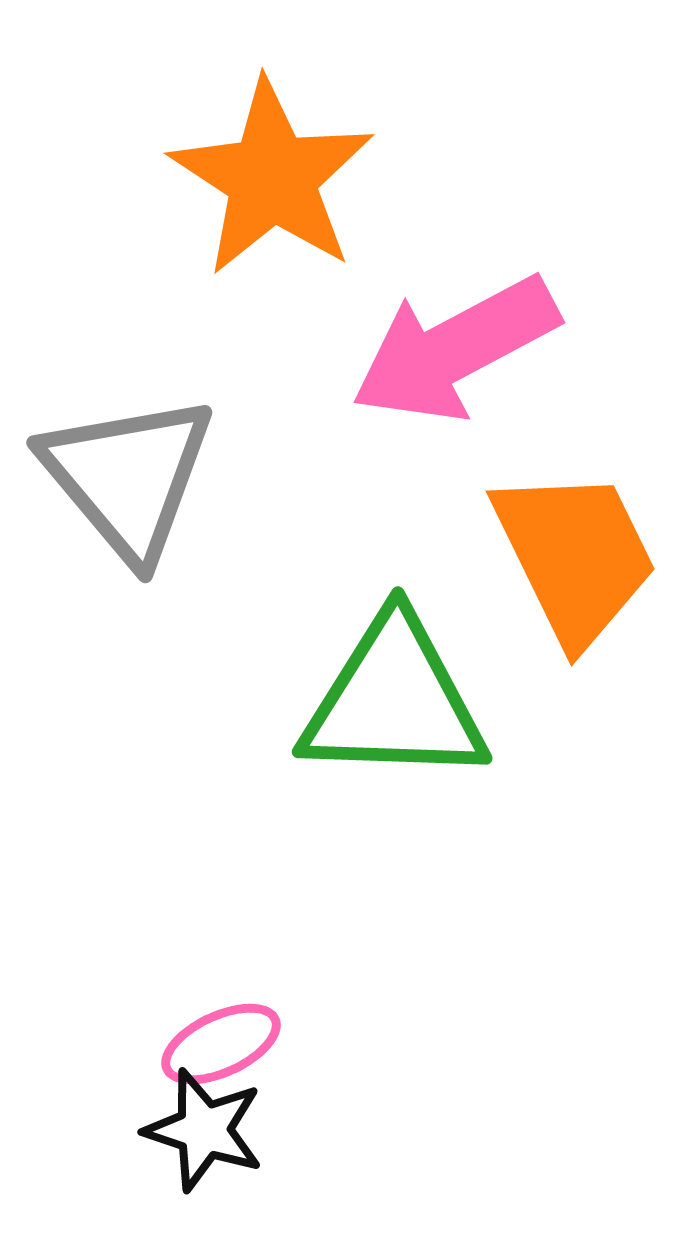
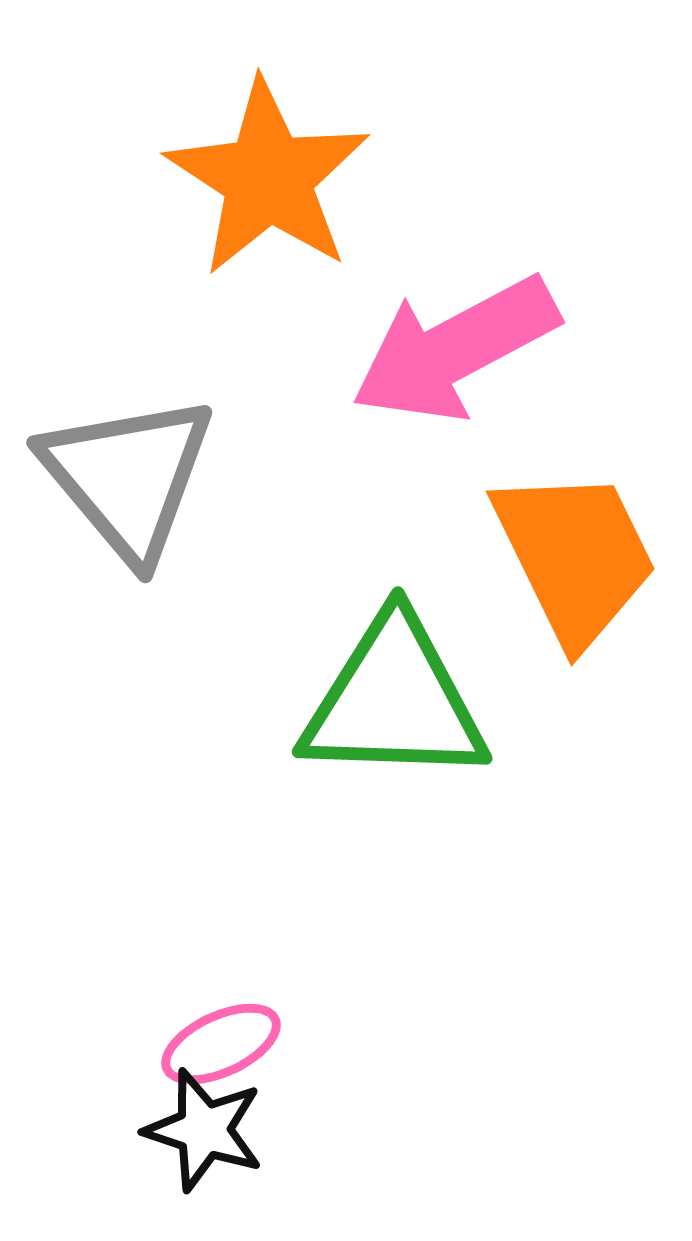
orange star: moved 4 px left
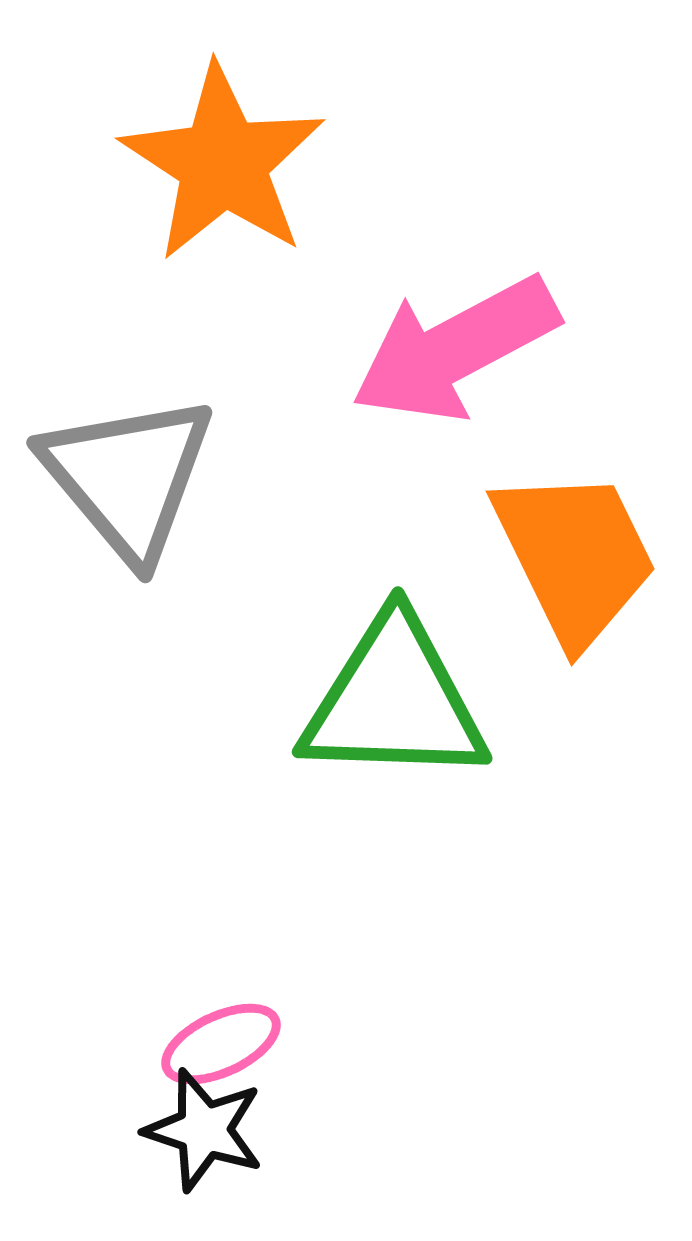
orange star: moved 45 px left, 15 px up
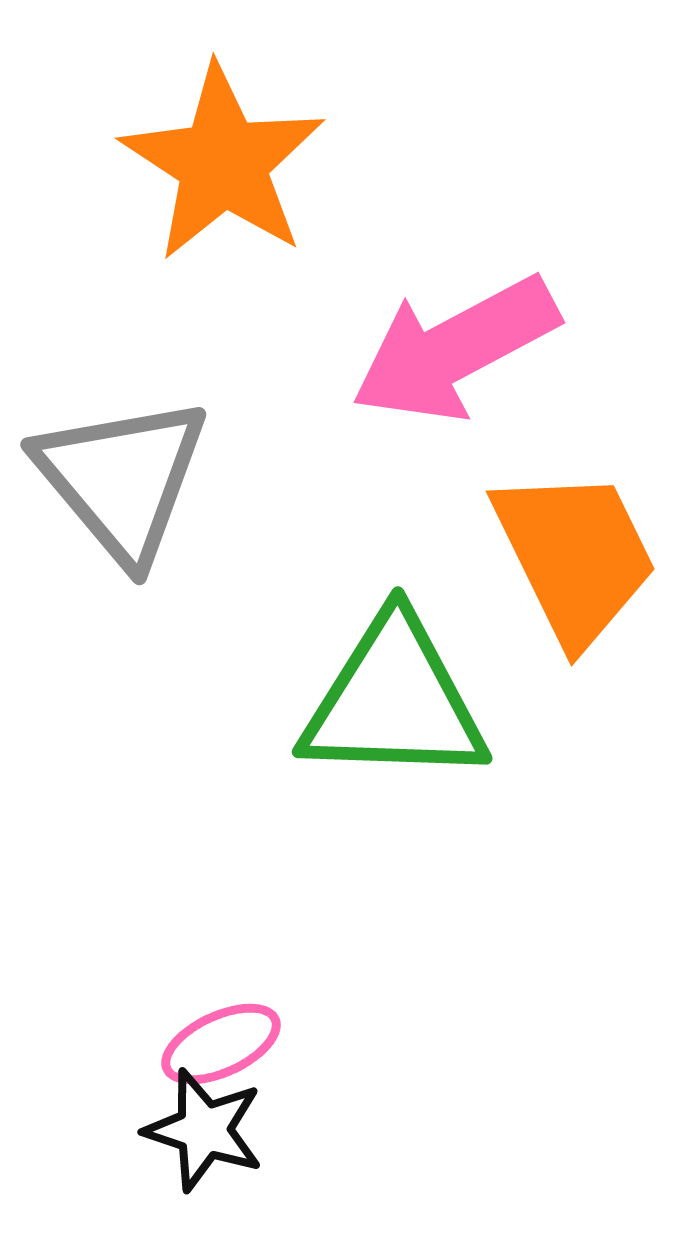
gray triangle: moved 6 px left, 2 px down
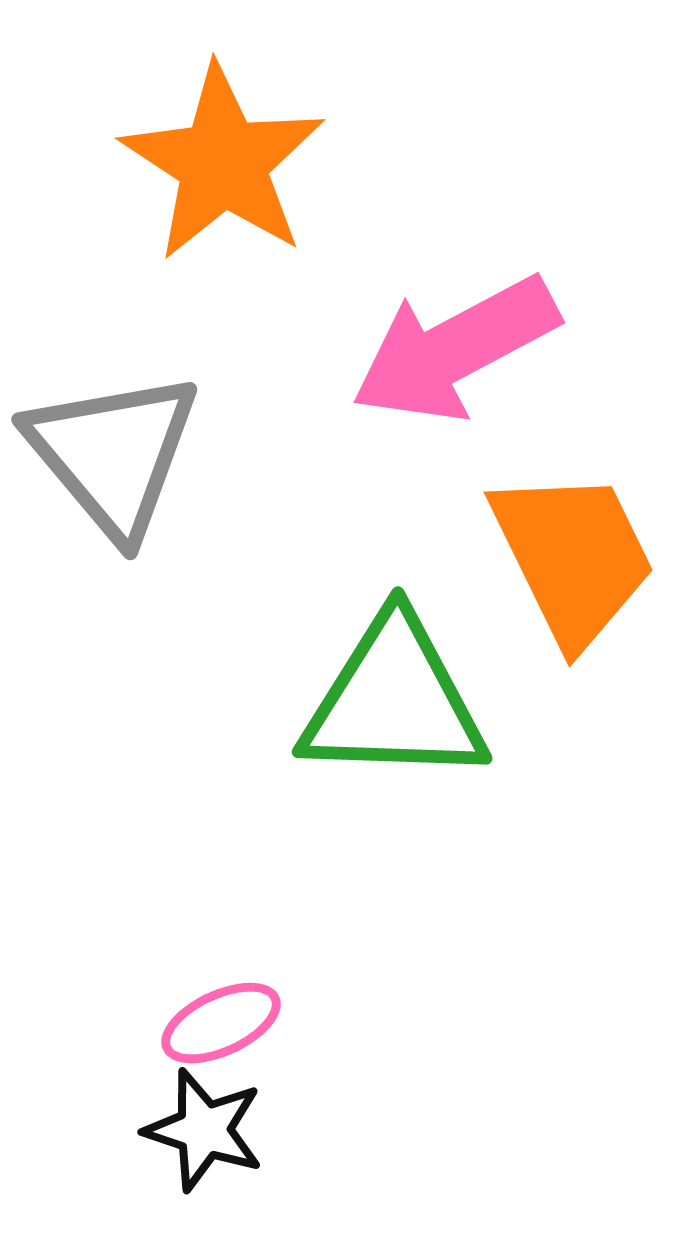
gray triangle: moved 9 px left, 25 px up
orange trapezoid: moved 2 px left, 1 px down
pink ellipse: moved 21 px up
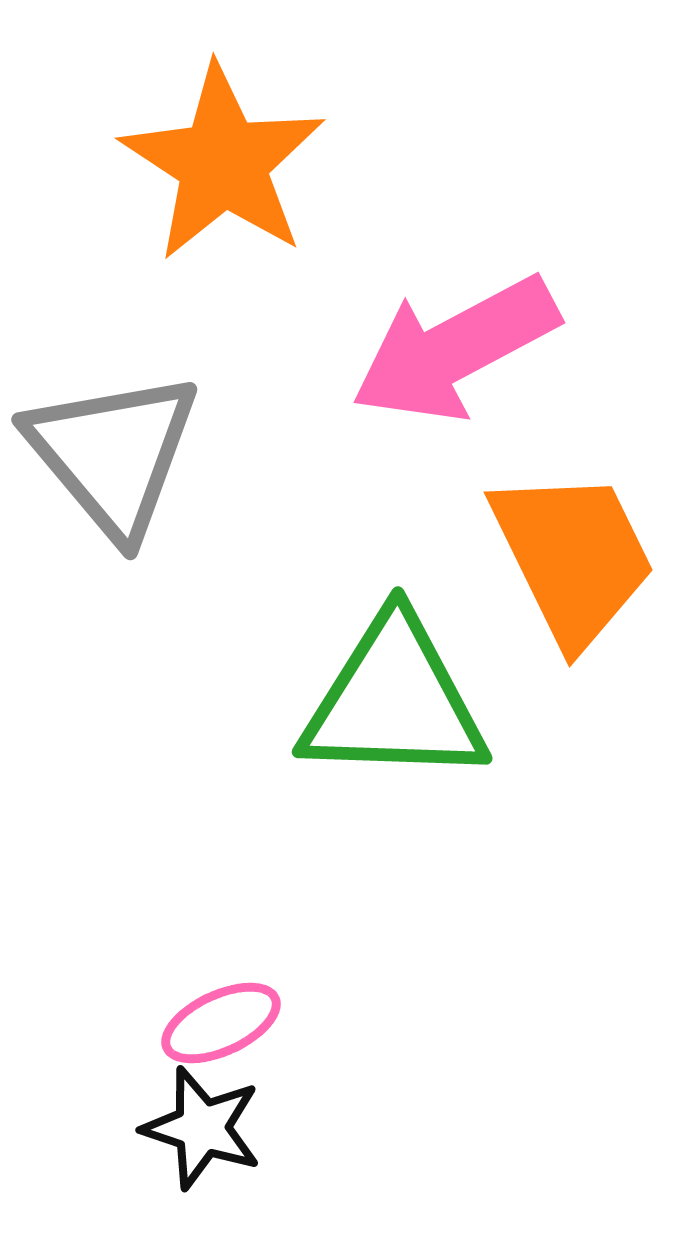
black star: moved 2 px left, 2 px up
